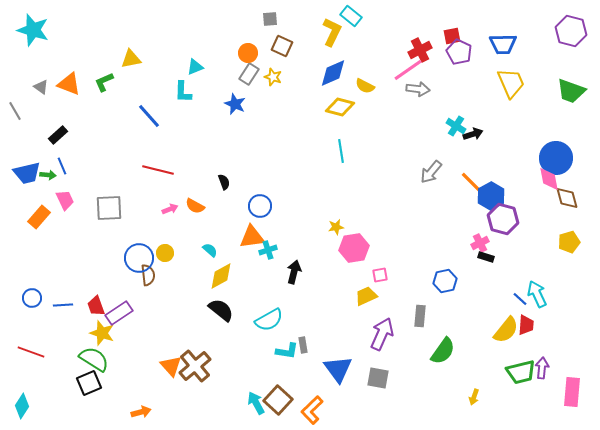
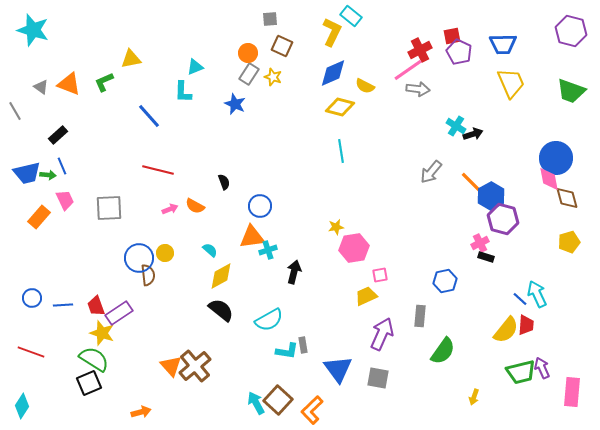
purple arrow at (542, 368): rotated 30 degrees counterclockwise
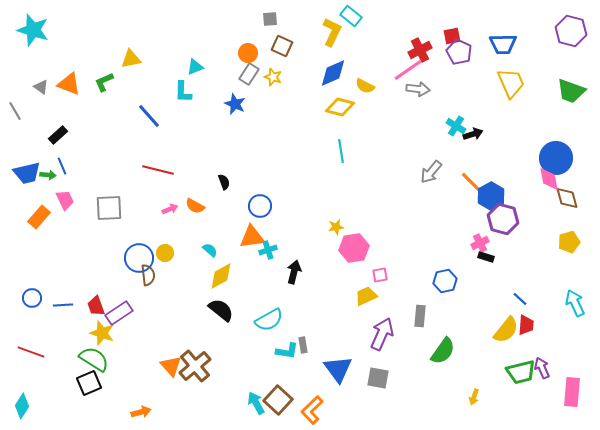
cyan arrow at (537, 294): moved 38 px right, 9 px down
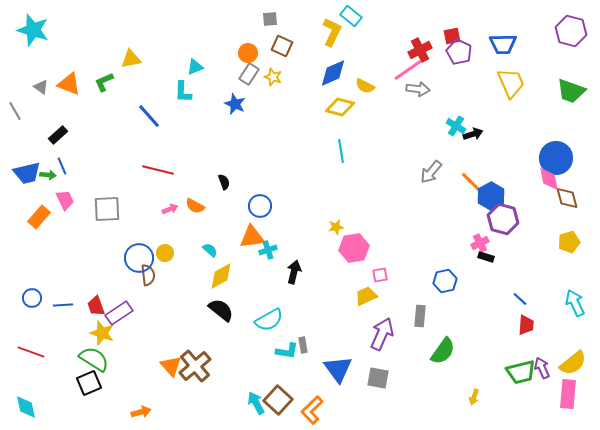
gray square at (109, 208): moved 2 px left, 1 px down
yellow semicircle at (506, 330): moved 67 px right, 33 px down; rotated 12 degrees clockwise
pink rectangle at (572, 392): moved 4 px left, 2 px down
cyan diamond at (22, 406): moved 4 px right, 1 px down; rotated 45 degrees counterclockwise
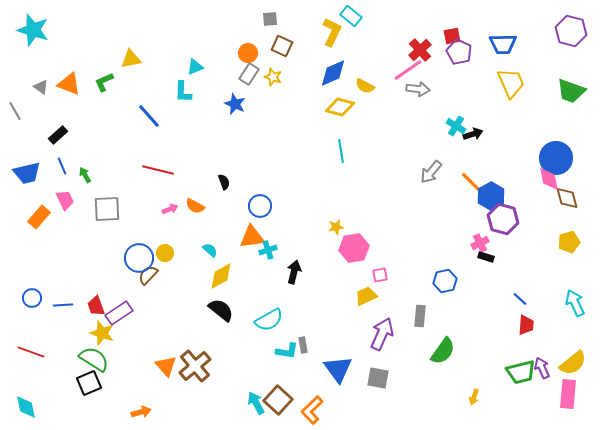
red cross at (420, 50): rotated 15 degrees counterclockwise
green arrow at (48, 175): moved 37 px right; rotated 126 degrees counterclockwise
brown semicircle at (148, 275): rotated 130 degrees counterclockwise
orange triangle at (171, 366): moved 5 px left
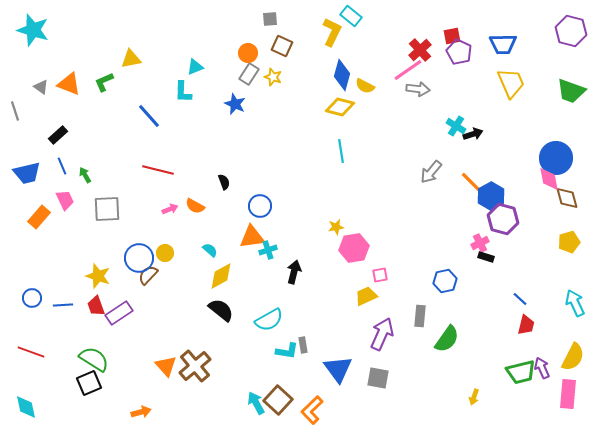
blue diamond at (333, 73): moved 9 px right, 2 px down; rotated 52 degrees counterclockwise
gray line at (15, 111): rotated 12 degrees clockwise
red trapezoid at (526, 325): rotated 10 degrees clockwise
yellow star at (102, 333): moved 4 px left, 57 px up
green semicircle at (443, 351): moved 4 px right, 12 px up
yellow semicircle at (573, 363): moved 6 px up; rotated 24 degrees counterclockwise
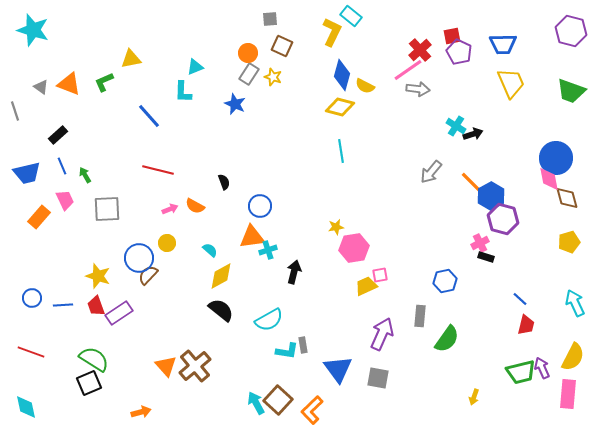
yellow circle at (165, 253): moved 2 px right, 10 px up
yellow trapezoid at (366, 296): moved 10 px up
